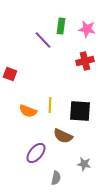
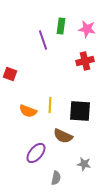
purple line: rotated 24 degrees clockwise
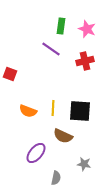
pink star: rotated 12 degrees clockwise
purple line: moved 8 px right, 9 px down; rotated 36 degrees counterclockwise
yellow line: moved 3 px right, 3 px down
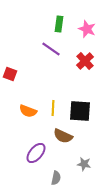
green rectangle: moved 2 px left, 2 px up
red cross: rotated 30 degrees counterclockwise
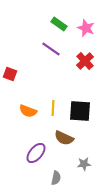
green rectangle: rotated 63 degrees counterclockwise
pink star: moved 1 px left, 1 px up
brown semicircle: moved 1 px right, 2 px down
gray star: rotated 16 degrees counterclockwise
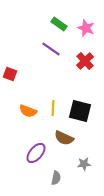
black square: rotated 10 degrees clockwise
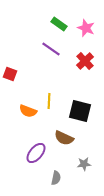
yellow line: moved 4 px left, 7 px up
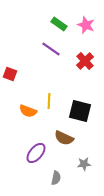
pink star: moved 3 px up
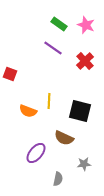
purple line: moved 2 px right, 1 px up
gray semicircle: moved 2 px right, 1 px down
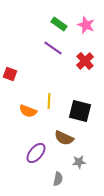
gray star: moved 5 px left, 2 px up
